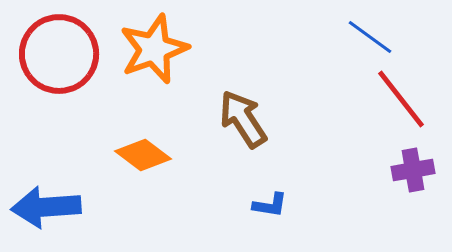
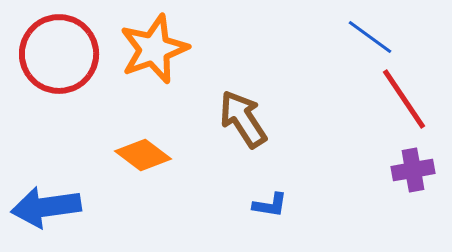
red line: moved 3 px right; rotated 4 degrees clockwise
blue arrow: rotated 4 degrees counterclockwise
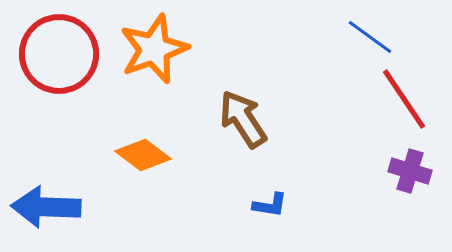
purple cross: moved 3 px left, 1 px down; rotated 27 degrees clockwise
blue arrow: rotated 10 degrees clockwise
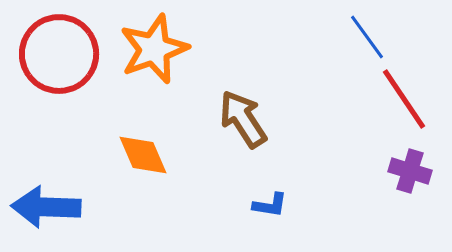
blue line: moved 3 px left; rotated 18 degrees clockwise
orange diamond: rotated 30 degrees clockwise
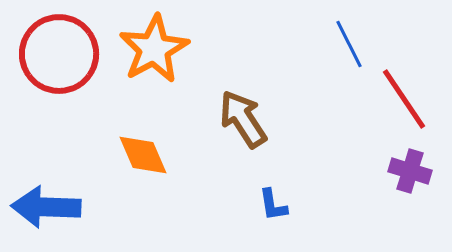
blue line: moved 18 px left, 7 px down; rotated 9 degrees clockwise
orange star: rotated 8 degrees counterclockwise
blue L-shape: moved 3 px right; rotated 72 degrees clockwise
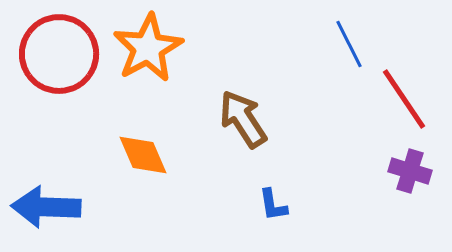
orange star: moved 6 px left, 1 px up
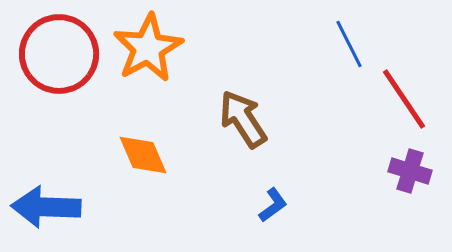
blue L-shape: rotated 117 degrees counterclockwise
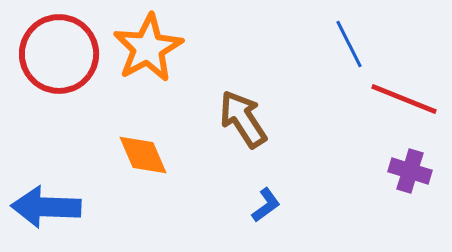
red line: rotated 34 degrees counterclockwise
blue L-shape: moved 7 px left
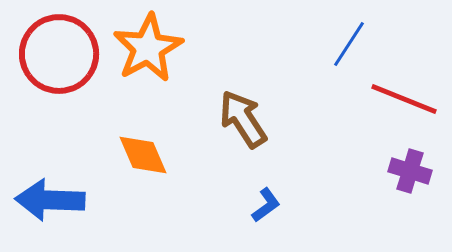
blue line: rotated 60 degrees clockwise
blue arrow: moved 4 px right, 7 px up
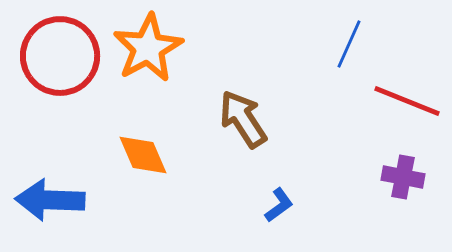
blue line: rotated 9 degrees counterclockwise
red circle: moved 1 px right, 2 px down
red line: moved 3 px right, 2 px down
purple cross: moved 7 px left, 6 px down; rotated 6 degrees counterclockwise
blue L-shape: moved 13 px right
